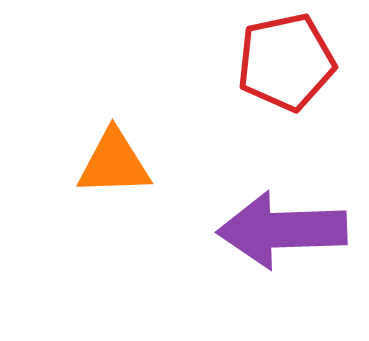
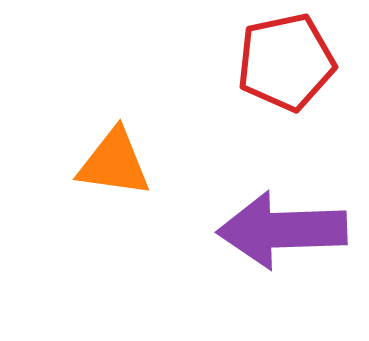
orange triangle: rotated 10 degrees clockwise
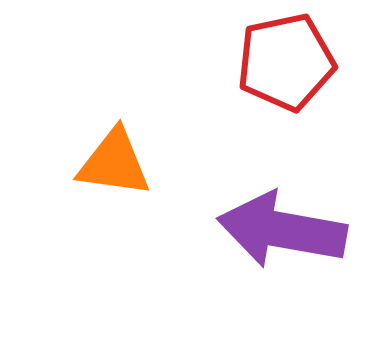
purple arrow: rotated 12 degrees clockwise
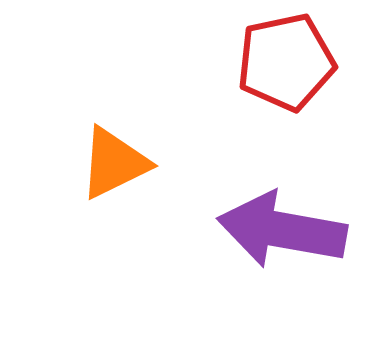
orange triangle: rotated 34 degrees counterclockwise
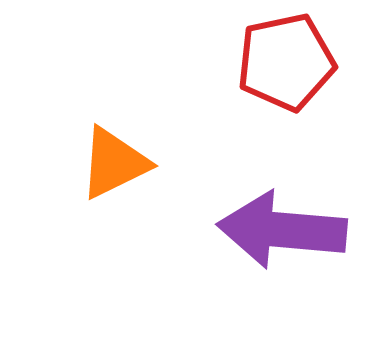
purple arrow: rotated 5 degrees counterclockwise
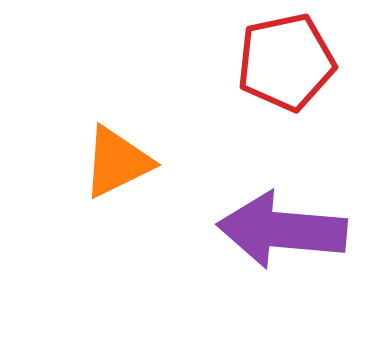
orange triangle: moved 3 px right, 1 px up
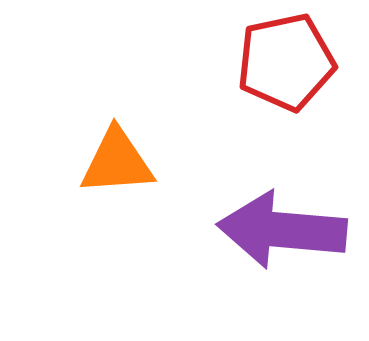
orange triangle: rotated 22 degrees clockwise
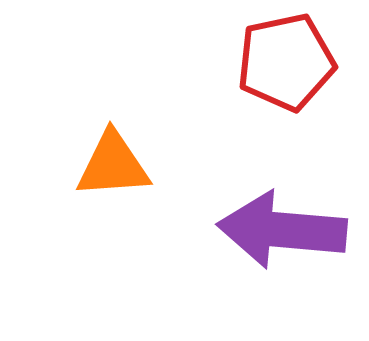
orange triangle: moved 4 px left, 3 px down
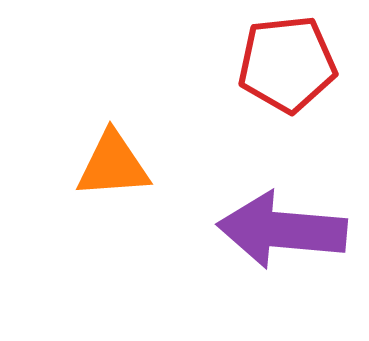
red pentagon: moved 1 px right, 2 px down; rotated 6 degrees clockwise
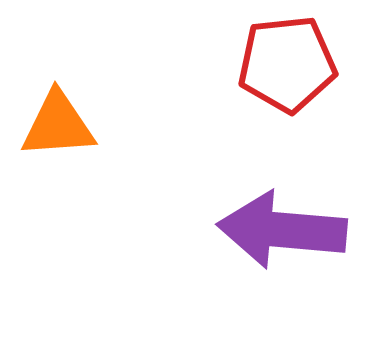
orange triangle: moved 55 px left, 40 px up
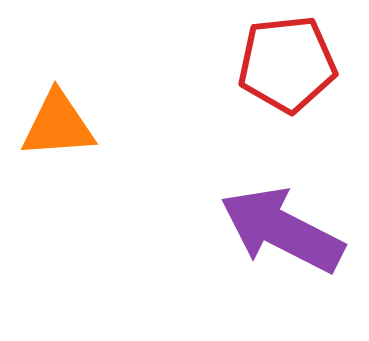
purple arrow: rotated 22 degrees clockwise
